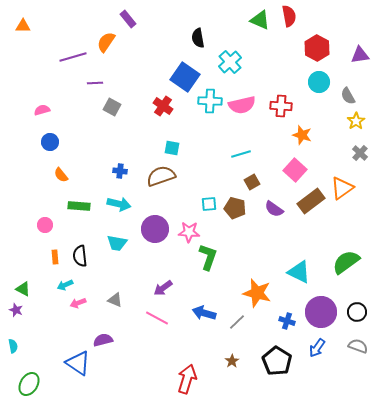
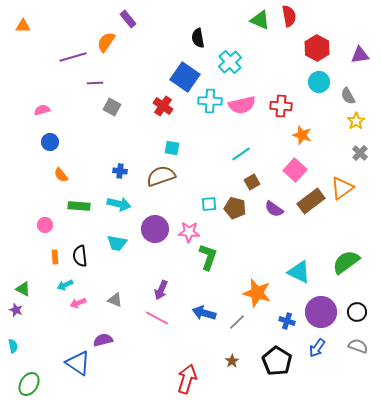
cyan line at (241, 154): rotated 18 degrees counterclockwise
purple arrow at (163, 288): moved 2 px left, 2 px down; rotated 30 degrees counterclockwise
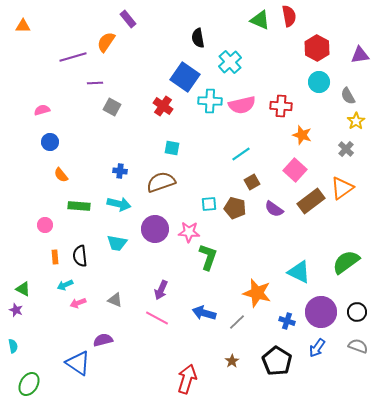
gray cross at (360, 153): moved 14 px left, 4 px up
brown semicircle at (161, 176): moved 6 px down
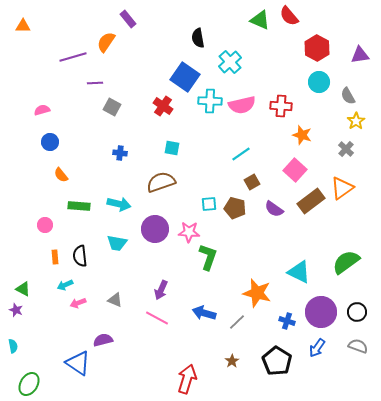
red semicircle at (289, 16): rotated 150 degrees clockwise
blue cross at (120, 171): moved 18 px up
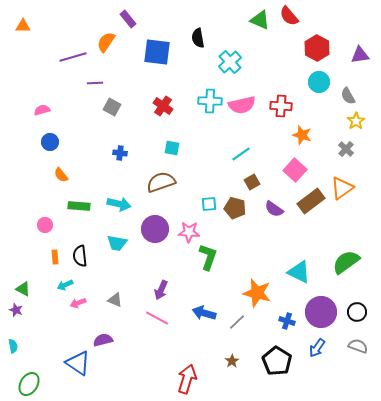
blue square at (185, 77): moved 28 px left, 25 px up; rotated 28 degrees counterclockwise
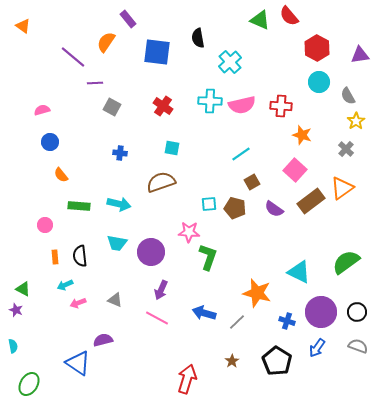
orange triangle at (23, 26): rotated 35 degrees clockwise
purple line at (73, 57): rotated 56 degrees clockwise
purple circle at (155, 229): moved 4 px left, 23 px down
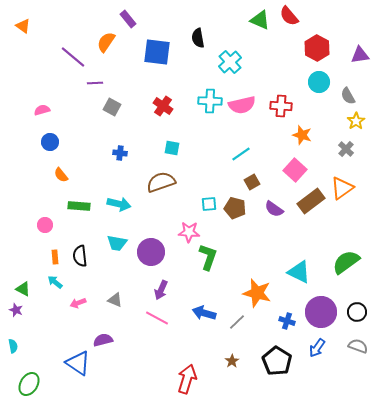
cyan arrow at (65, 285): moved 10 px left, 3 px up; rotated 63 degrees clockwise
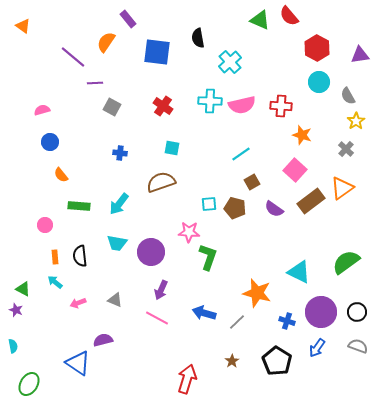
cyan arrow at (119, 204): rotated 115 degrees clockwise
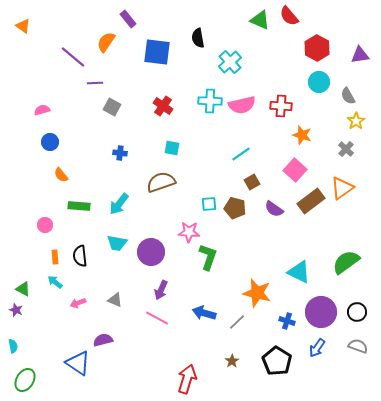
green ellipse at (29, 384): moved 4 px left, 4 px up
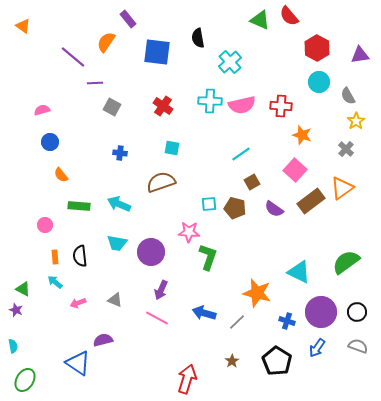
cyan arrow at (119, 204): rotated 75 degrees clockwise
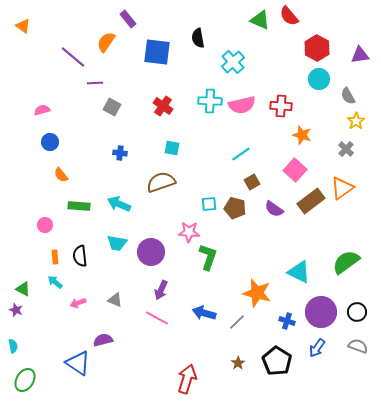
cyan cross at (230, 62): moved 3 px right
cyan circle at (319, 82): moved 3 px up
brown star at (232, 361): moved 6 px right, 2 px down
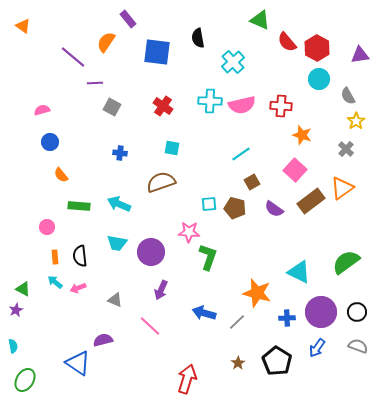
red semicircle at (289, 16): moved 2 px left, 26 px down
pink circle at (45, 225): moved 2 px right, 2 px down
pink arrow at (78, 303): moved 15 px up
purple star at (16, 310): rotated 24 degrees clockwise
pink line at (157, 318): moved 7 px left, 8 px down; rotated 15 degrees clockwise
blue cross at (287, 321): moved 3 px up; rotated 21 degrees counterclockwise
